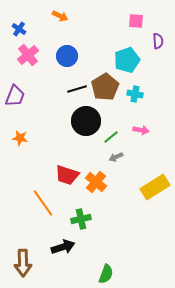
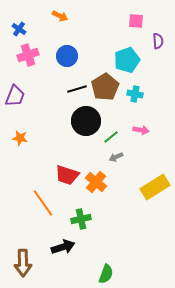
pink cross: rotated 20 degrees clockwise
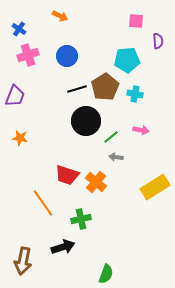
cyan pentagon: rotated 15 degrees clockwise
gray arrow: rotated 32 degrees clockwise
brown arrow: moved 2 px up; rotated 12 degrees clockwise
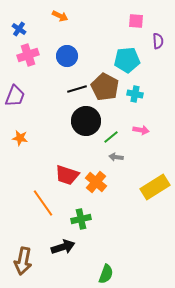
brown pentagon: rotated 12 degrees counterclockwise
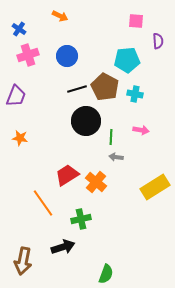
purple trapezoid: moved 1 px right
green line: rotated 49 degrees counterclockwise
red trapezoid: rotated 130 degrees clockwise
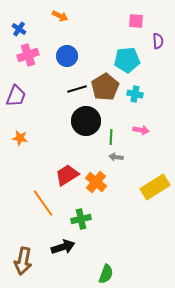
brown pentagon: rotated 12 degrees clockwise
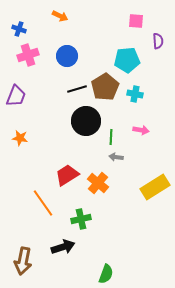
blue cross: rotated 16 degrees counterclockwise
orange cross: moved 2 px right, 1 px down
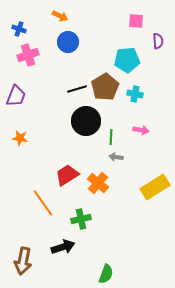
blue circle: moved 1 px right, 14 px up
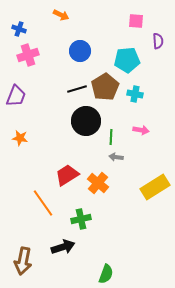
orange arrow: moved 1 px right, 1 px up
blue circle: moved 12 px right, 9 px down
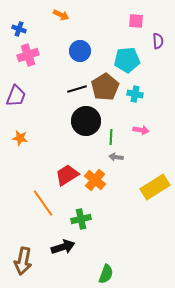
orange cross: moved 3 px left, 3 px up
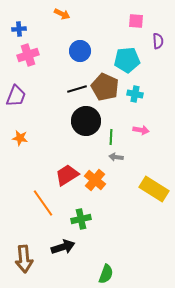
orange arrow: moved 1 px right, 1 px up
blue cross: rotated 24 degrees counterclockwise
brown pentagon: rotated 16 degrees counterclockwise
yellow rectangle: moved 1 px left, 2 px down; rotated 64 degrees clockwise
brown arrow: moved 1 px right, 2 px up; rotated 16 degrees counterclockwise
